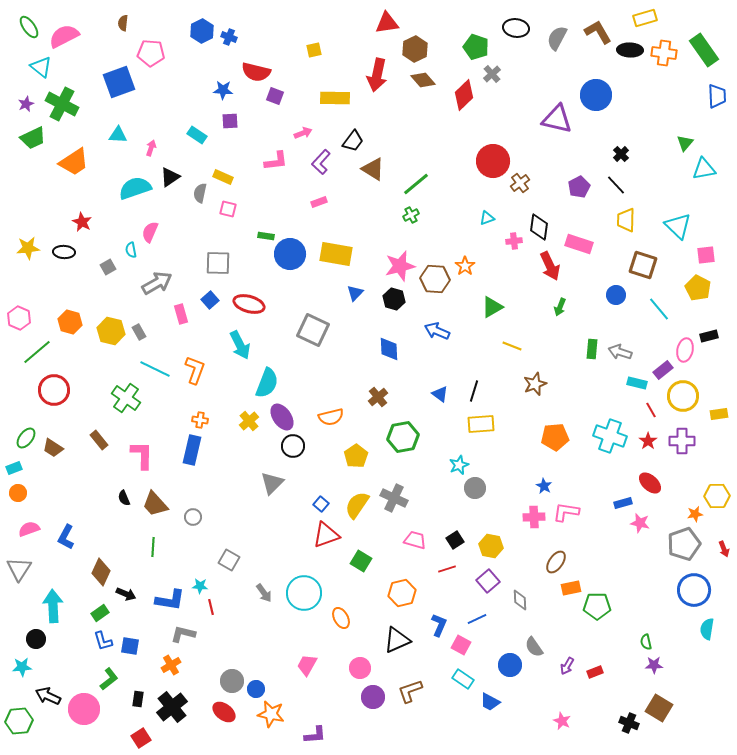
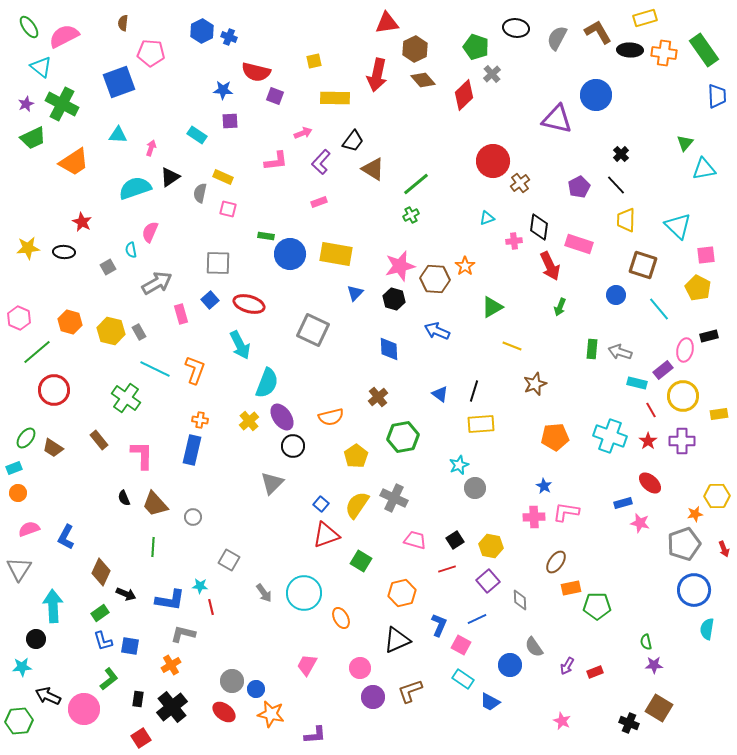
yellow square at (314, 50): moved 11 px down
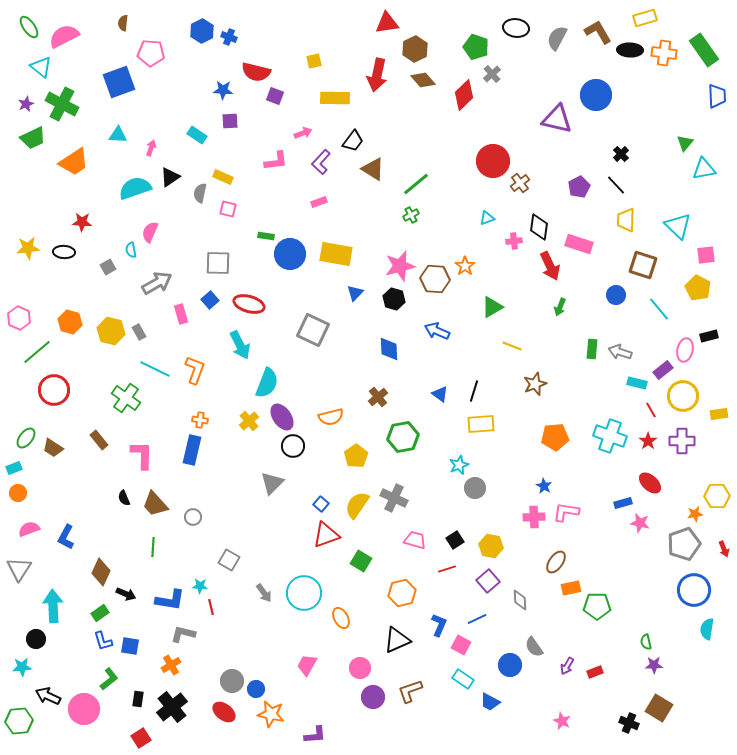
red star at (82, 222): rotated 24 degrees counterclockwise
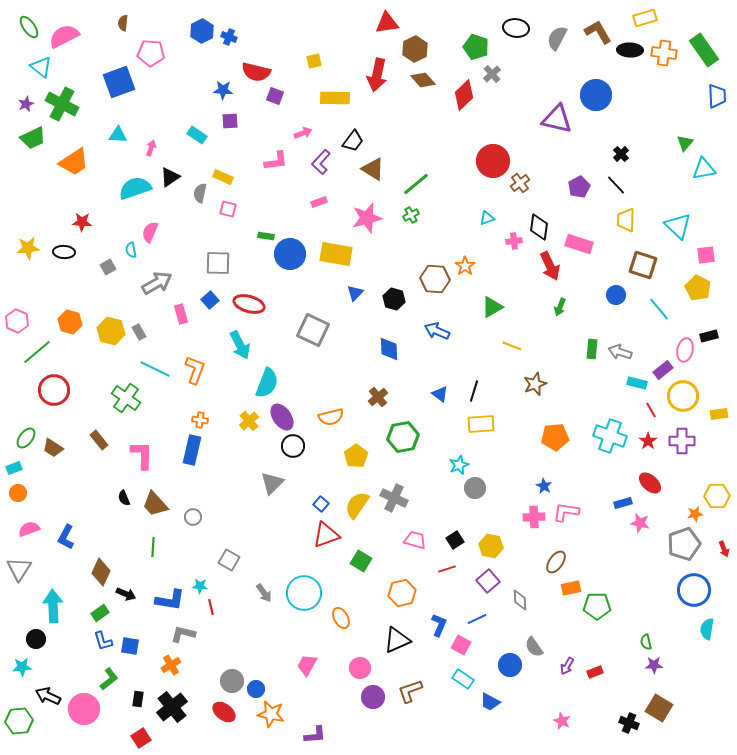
pink star at (400, 266): moved 33 px left, 48 px up
pink hexagon at (19, 318): moved 2 px left, 3 px down
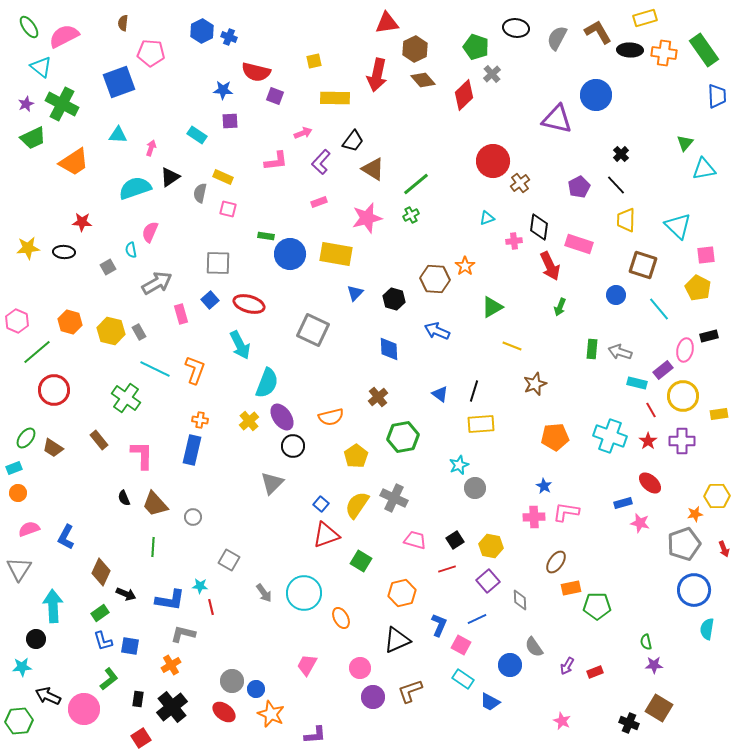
orange star at (271, 714): rotated 12 degrees clockwise
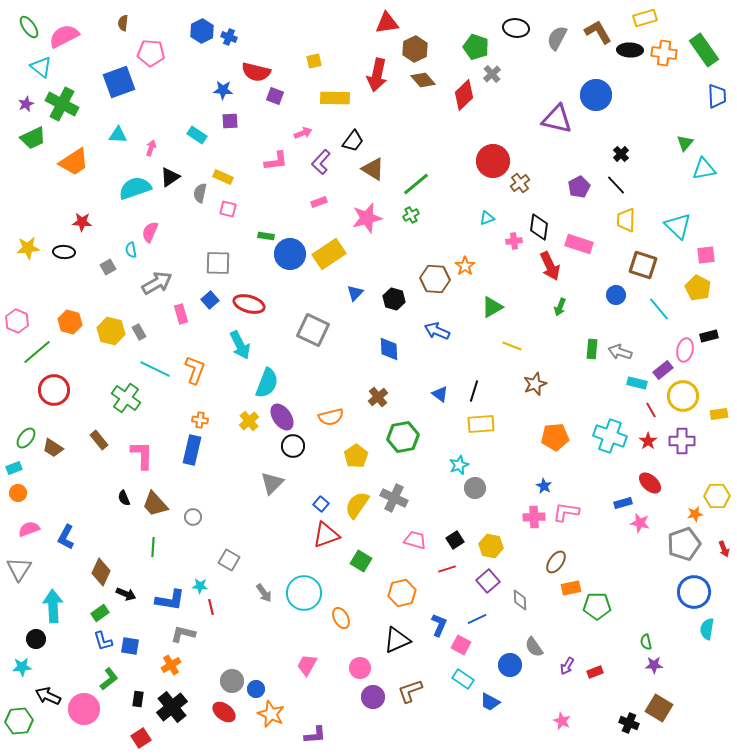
yellow rectangle at (336, 254): moved 7 px left; rotated 44 degrees counterclockwise
blue circle at (694, 590): moved 2 px down
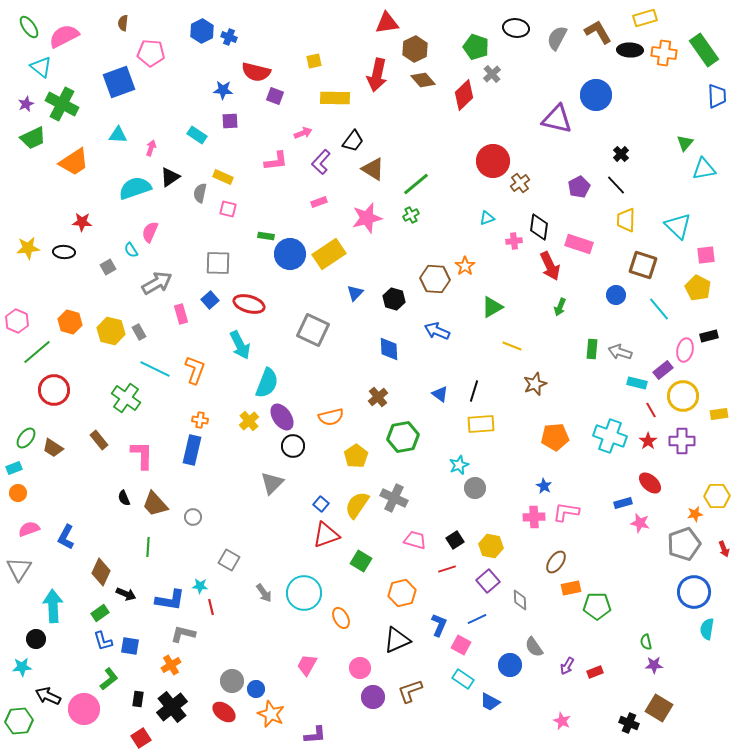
cyan semicircle at (131, 250): rotated 21 degrees counterclockwise
green line at (153, 547): moved 5 px left
